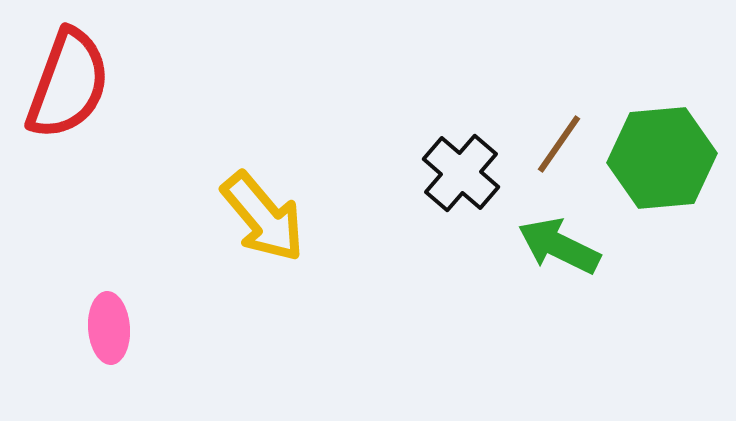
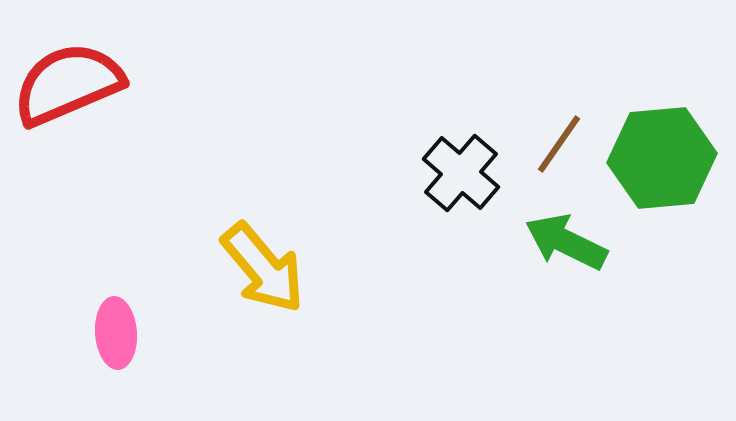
red semicircle: rotated 133 degrees counterclockwise
yellow arrow: moved 51 px down
green arrow: moved 7 px right, 4 px up
pink ellipse: moved 7 px right, 5 px down
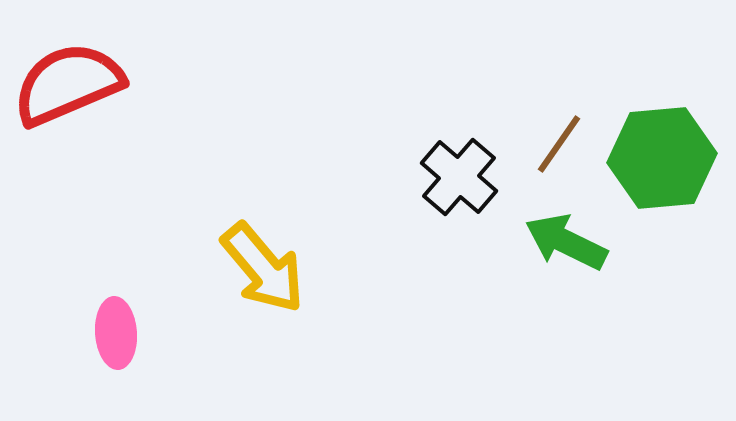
black cross: moved 2 px left, 4 px down
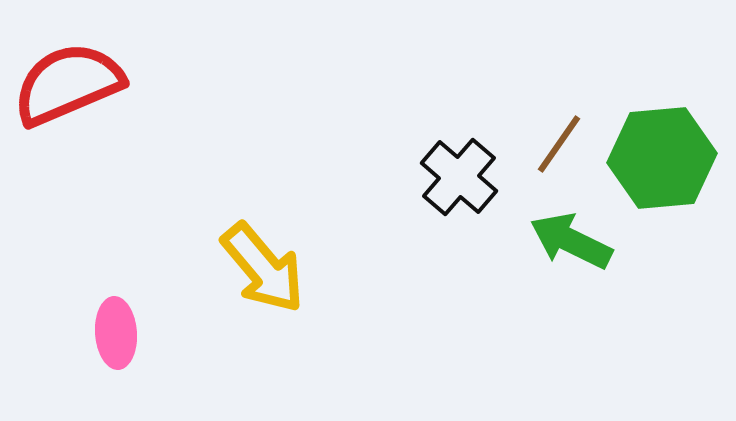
green arrow: moved 5 px right, 1 px up
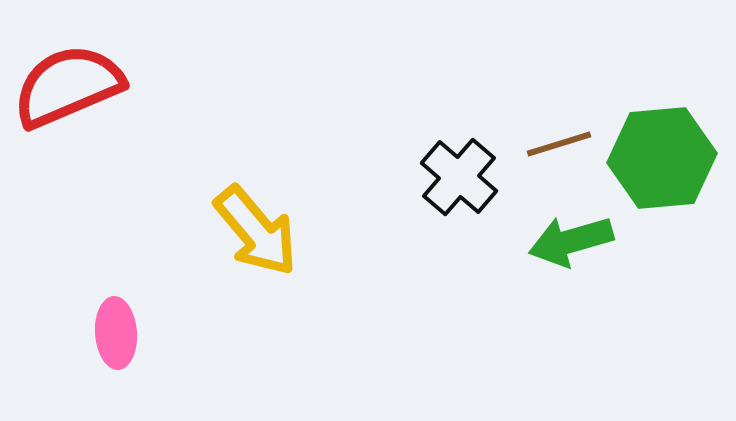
red semicircle: moved 2 px down
brown line: rotated 38 degrees clockwise
green arrow: rotated 42 degrees counterclockwise
yellow arrow: moved 7 px left, 37 px up
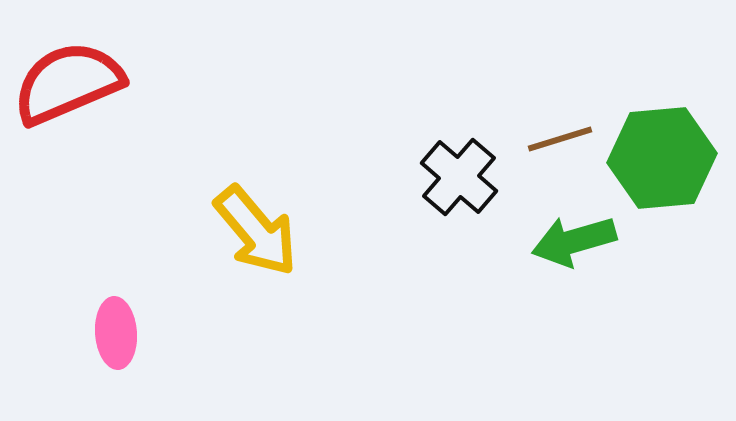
red semicircle: moved 3 px up
brown line: moved 1 px right, 5 px up
green arrow: moved 3 px right
